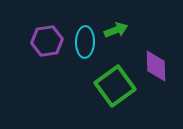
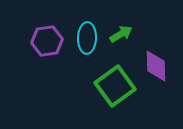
green arrow: moved 5 px right, 4 px down; rotated 10 degrees counterclockwise
cyan ellipse: moved 2 px right, 4 px up
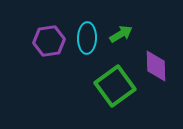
purple hexagon: moved 2 px right
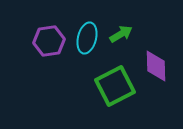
cyan ellipse: rotated 12 degrees clockwise
green square: rotated 9 degrees clockwise
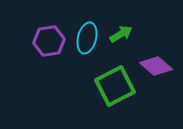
purple diamond: rotated 48 degrees counterclockwise
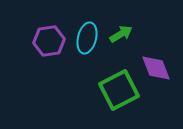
purple diamond: moved 2 px down; rotated 28 degrees clockwise
green square: moved 4 px right, 4 px down
